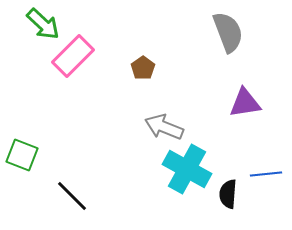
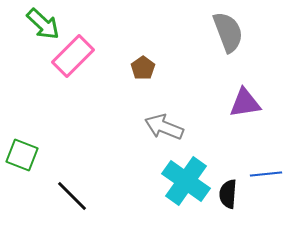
cyan cross: moved 1 px left, 12 px down; rotated 6 degrees clockwise
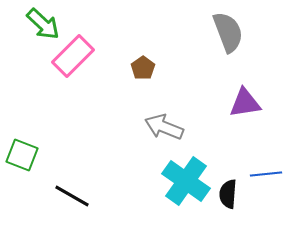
black line: rotated 15 degrees counterclockwise
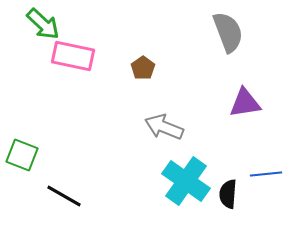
pink rectangle: rotated 57 degrees clockwise
black line: moved 8 px left
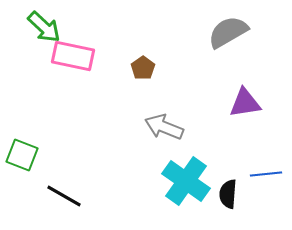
green arrow: moved 1 px right, 3 px down
gray semicircle: rotated 99 degrees counterclockwise
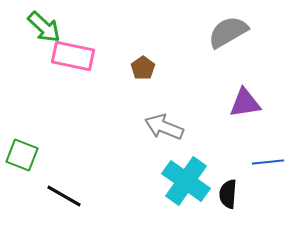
blue line: moved 2 px right, 12 px up
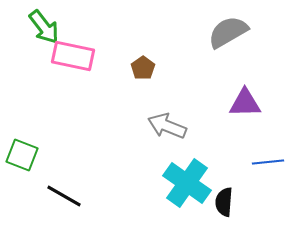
green arrow: rotated 9 degrees clockwise
purple triangle: rotated 8 degrees clockwise
gray arrow: moved 3 px right, 1 px up
cyan cross: moved 1 px right, 2 px down
black semicircle: moved 4 px left, 8 px down
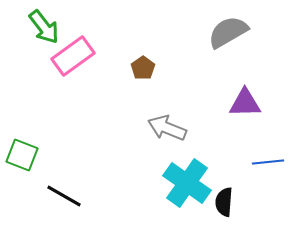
pink rectangle: rotated 48 degrees counterclockwise
gray arrow: moved 2 px down
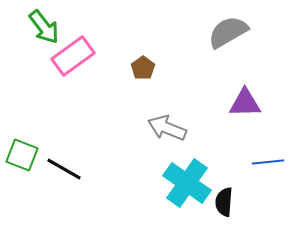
black line: moved 27 px up
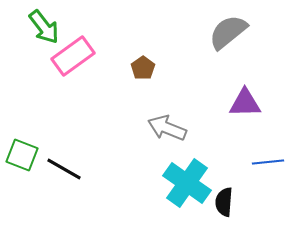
gray semicircle: rotated 9 degrees counterclockwise
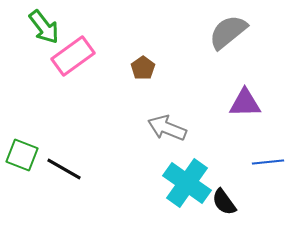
black semicircle: rotated 40 degrees counterclockwise
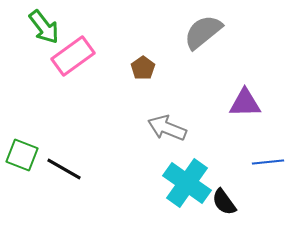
gray semicircle: moved 25 px left
